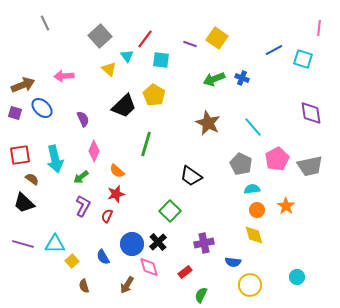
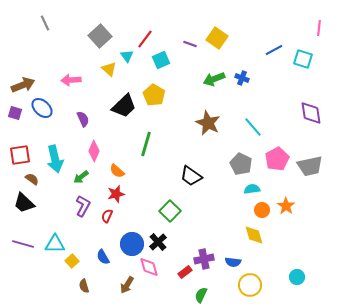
cyan square at (161, 60): rotated 30 degrees counterclockwise
pink arrow at (64, 76): moved 7 px right, 4 px down
orange circle at (257, 210): moved 5 px right
purple cross at (204, 243): moved 16 px down
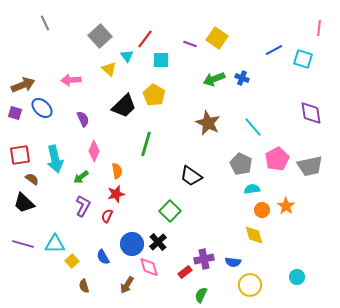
cyan square at (161, 60): rotated 24 degrees clockwise
orange semicircle at (117, 171): rotated 140 degrees counterclockwise
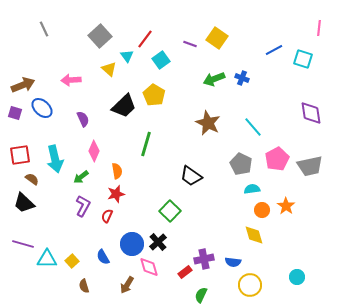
gray line at (45, 23): moved 1 px left, 6 px down
cyan square at (161, 60): rotated 36 degrees counterclockwise
cyan triangle at (55, 244): moved 8 px left, 15 px down
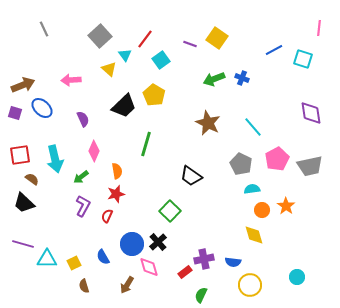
cyan triangle at (127, 56): moved 2 px left, 1 px up
yellow square at (72, 261): moved 2 px right, 2 px down; rotated 16 degrees clockwise
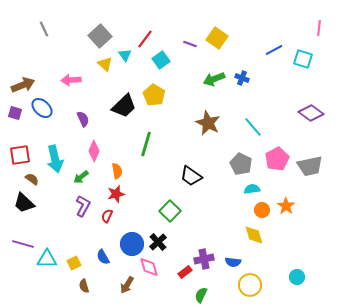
yellow triangle at (109, 69): moved 4 px left, 5 px up
purple diamond at (311, 113): rotated 45 degrees counterclockwise
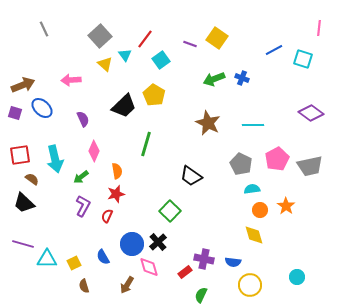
cyan line at (253, 127): moved 2 px up; rotated 50 degrees counterclockwise
orange circle at (262, 210): moved 2 px left
purple cross at (204, 259): rotated 24 degrees clockwise
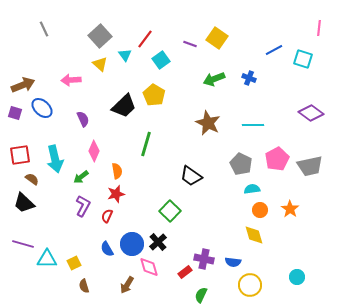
yellow triangle at (105, 64): moved 5 px left
blue cross at (242, 78): moved 7 px right
orange star at (286, 206): moved 4 px right, 3 px down
blue semicircle at (103, 257): moved 4 px right, 8 px up
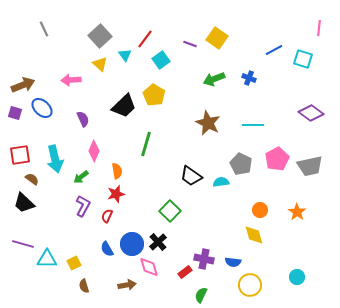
cyan semicircle at (252, 189): moved 31 px left, 7 px up
orange star at (290, 209): moved 7 px right, 3 px down
brown arrow at (127, 285): rotated 132 degrees counterclockwise
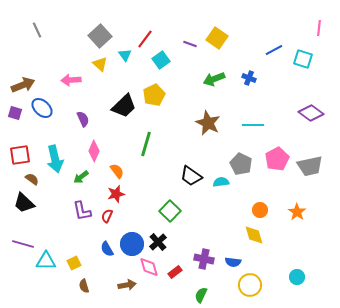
gray line at (44, 29): moved 7 px left, 1 px down
yellow pentagon at (154, 95): rotated 15 degrees clockwise
orange semicircle at (117, 171): rotated 28 degrees counterclockwise
purple L-shape at (83, 206): moved 1 px left, 5 px down; rotated 140 degrees clockwise
cyan triangle at (47, 259): moved 1 px left, 2 px down
red rectangle at (185, 272): moved 10 px left
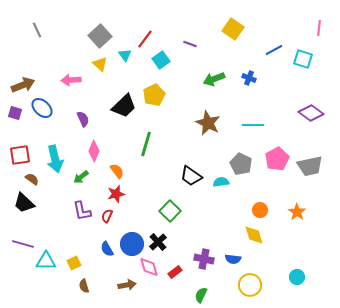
yellow square at (217, 38): moved 16 px right, 9 px up
blue semicircle at (233, 262): moved 3 px up
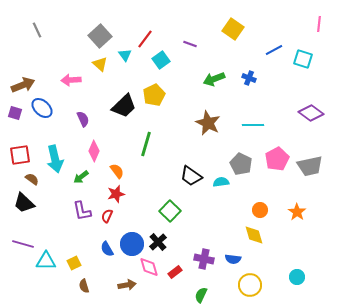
pink line at (319, 28): moved 4 px up
